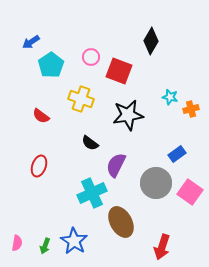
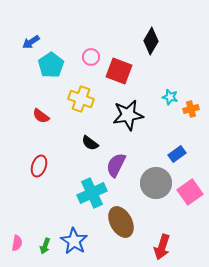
pink square: rotated 20 degrees clockwise
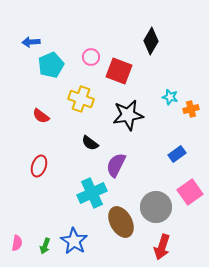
blue arrow: rotated 30 degrees clockwise
cyan pentagon: rotated 10 degrees clockwise
gray circle: moved 24 px down
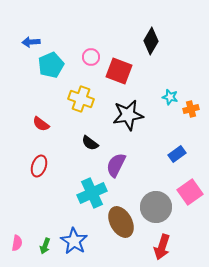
red semicircle: moved 8 px down
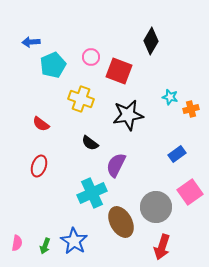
cyan pentagon: moved 2 px right
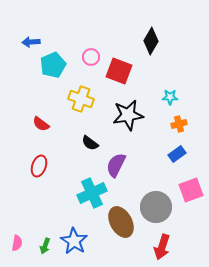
cyan star: rotated 14 degrees counterclockwise
orange cross: moved 12 px left, 15 px down
pink square: moved 1 px right, 2 px up; rotated 15 degrees clockwise
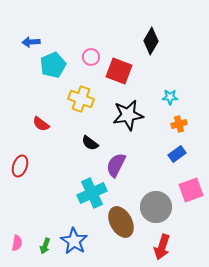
red ellipse: moved 19 px left
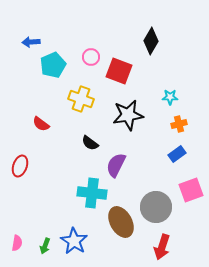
cyan cross: rotated 32 degrees clockwise
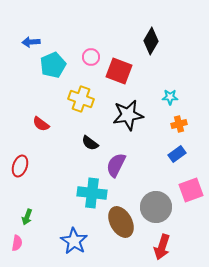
green arrow: moved 18 px left, 29 px up
